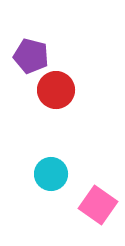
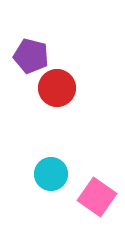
red circle: moved 1 px right, 2 px up
pink square: moved 1 px left, 8 px up
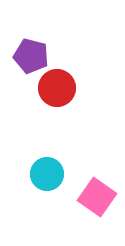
cyan circle: moved 4 px left
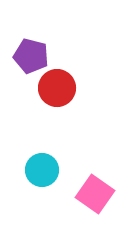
cyan circle: moved 5 px left, 4 px up
pink square: moved 2 px left, 3 px up
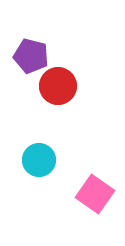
red circle: moved 1 px right, 2 px up
cyan circle: moved 3 px left, 10 px up
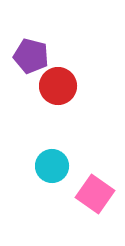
cyan circle: moved 13 px right, 6 px down
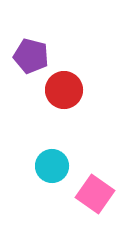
red circle: moved 6 px right, 4 px down
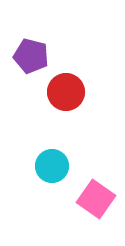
red circle: moved 2 px right, 2 px down
pink square: moved 1 px right, 5 px down
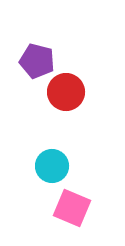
purple pentagon: moved 6 px right, 5 px down
pink square: moved 24 px left, 9 px down; rotated 12 degrees counterclockwise
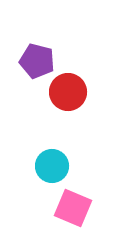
red circle: moved 2 px right
pink square: moved 1 px right
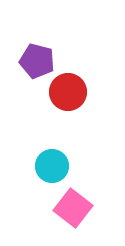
pink square: rotated 15 degrees clockwise
